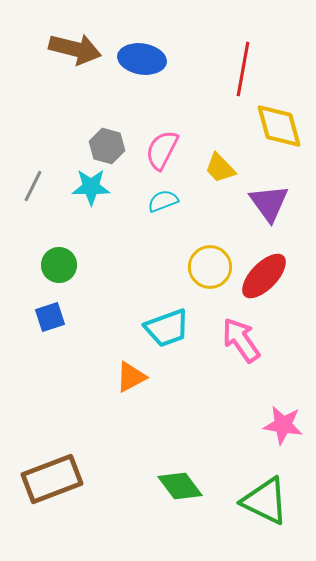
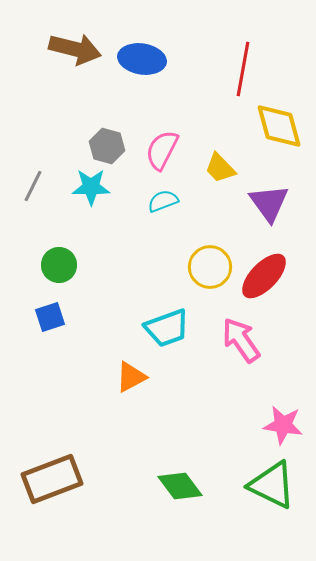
green triangle: moved 7 px right, 16 px up
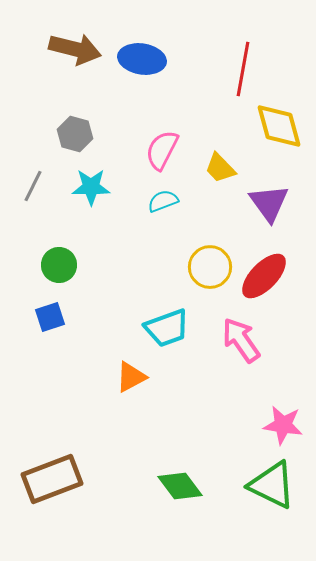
gray hexagon: moved 32 px left, 12 px up
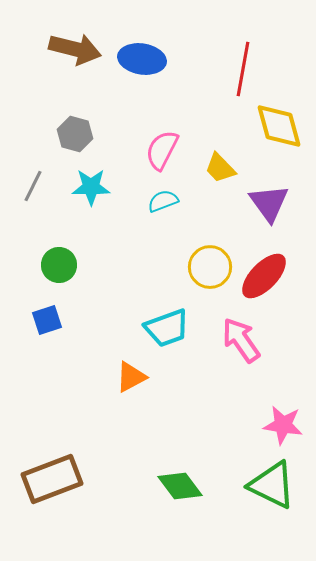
blue square: moved 3 px left, 3 px down
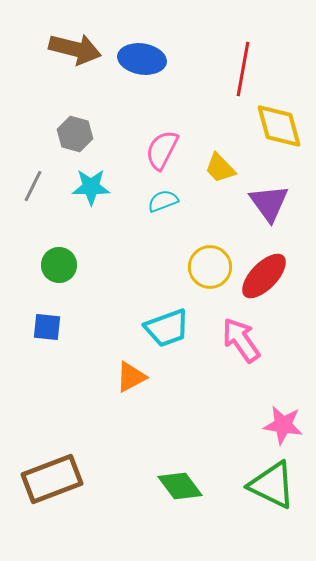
blue square: moved 7 px down; rotated 24 degrees clockwise
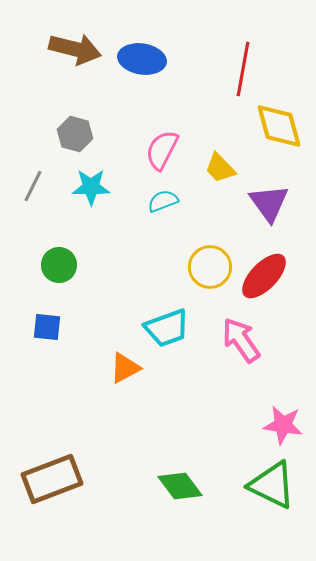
orange triangle: moved 6 px left, 9 px up
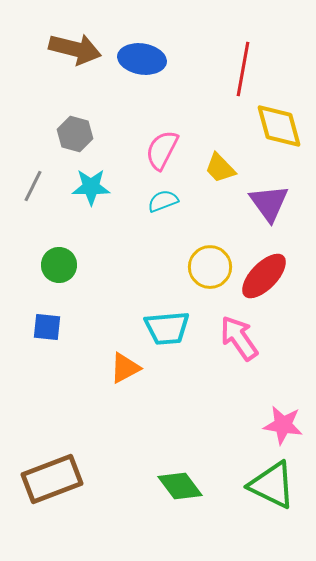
cyan trapezoid: rotated 15 degrees clockwise
pink arrow: moved 2 px left, 2 px up
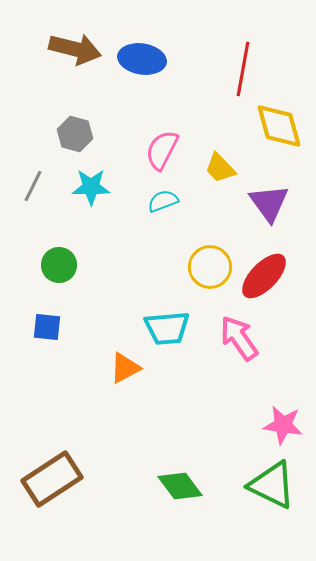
brown rectangle: rotated 12 degrees counterclockwise
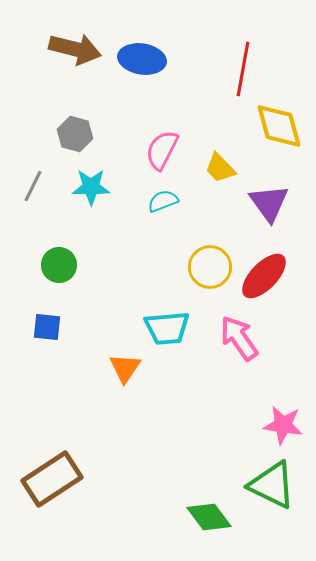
orange triangle: rotated 28 degrees counterclockwise
green diamond: moved 29 px right, 31 px down
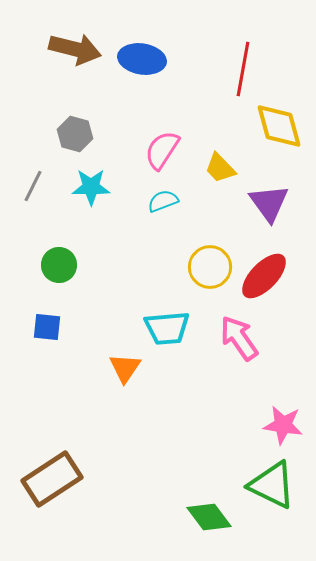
pink semicircle: rotated 6 degrees clockwise
